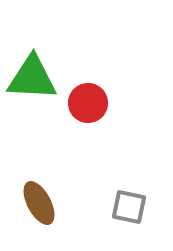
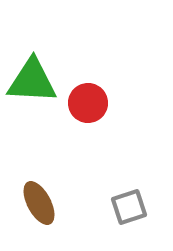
green triangle: moved 3 px down
gray square: rotated 30 degrees counterclockwise
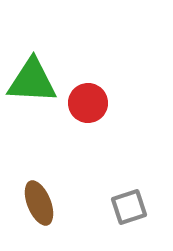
brown ellipse: rotated 6 degrees clockwise
